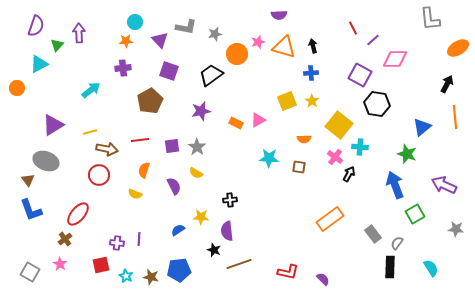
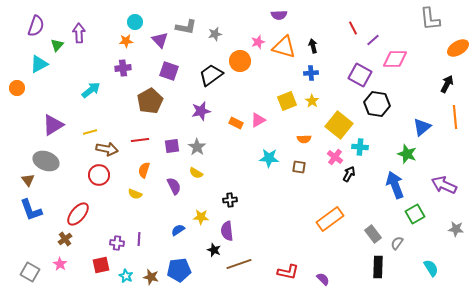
orange circle at (237, 54): moved 3 px right, 7 px down
black rectangle at (390, 267): moved 12 px left
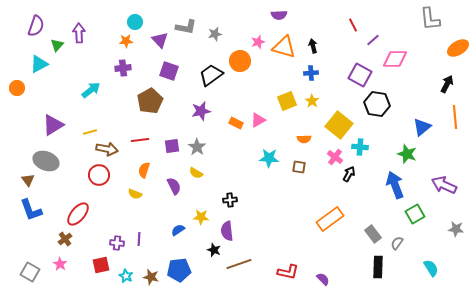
red line at (353, 28): moved 3 px up
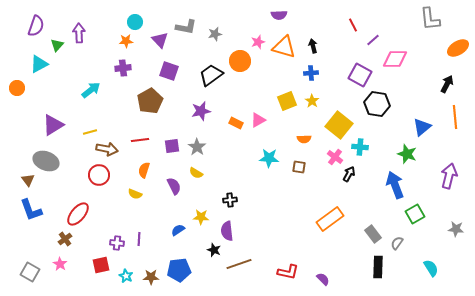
purple arrow at (444, 185): moved 5 px right, 9 px up; rotated 80 degrees clockwise
brown star at (151, 277): rotated 14 degrees counterclockwise
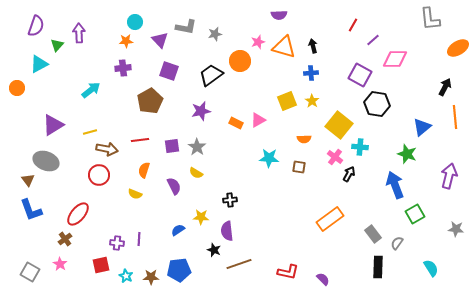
red line at (353, 25): rotated 56 degrees clockwise
black arrow at (447, 84): moved 2 px left, 3 px down
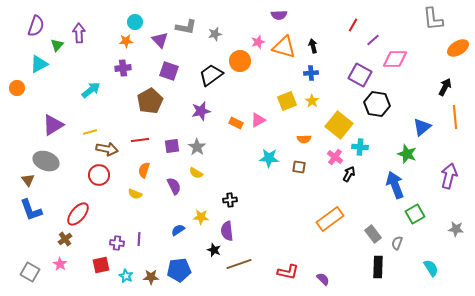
gray L-shape at (430, 19): moved 3 px right
gray semicircle at (397, 243): rotated 16 degrees counterclockwise
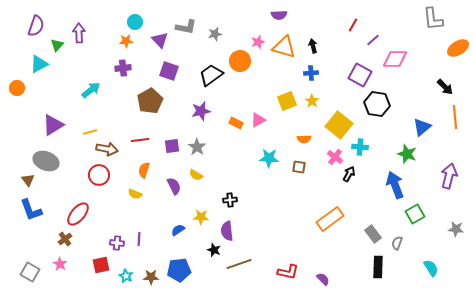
black arrow at (445, 87): rotated 108 degrees clockwise
yellow semicircle at (196, 173): moved 2 px down
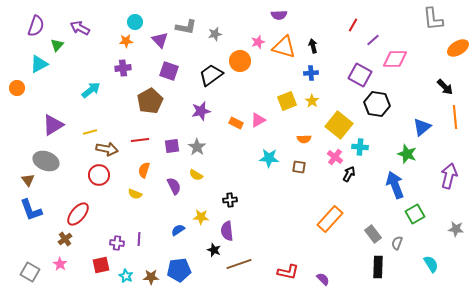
purple arrow at (79, 33): moved 1 px right, 5 px up; rotated 60 degrees counterclockwise
orange rectangle at (330, 219): rotated 12 degrees counterclockwise
cyan semicircle at (431, 268): moved 4 px up
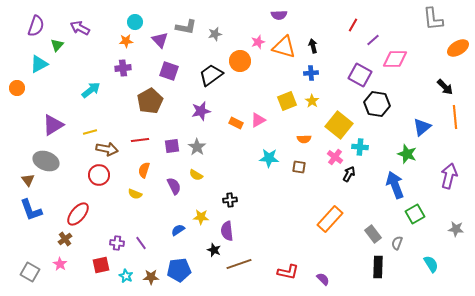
purple line at (139, 239): moved 2 px right, 4 px down; rotated 40 degrees counterclockwise
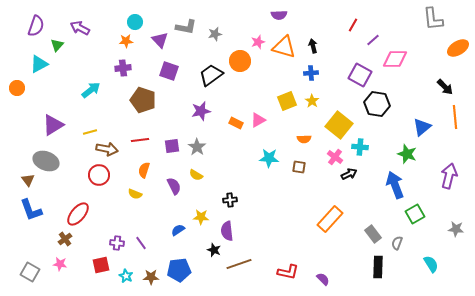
brown pentagon at (150, 101): moved 7 px left, 1 px up; rotated 25 degrees counterclockwise
black arrow at (349, 174): rotated 35 degrees clockwise
pink star at (60, 264): rotated 24 degrees counterclockwise
